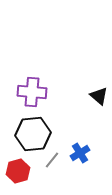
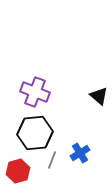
purple cross: moved 3 px right; rotated 16 degrees clockwise
black hexagon: moved 2 px right, 1 px up
gray line: rotated 18 degrees counterclockwise
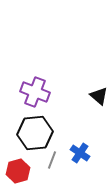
blue cross: rotated 24 degrees counterclockwise
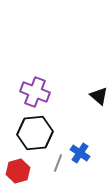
gray line: moved 6 px right, 3 px down
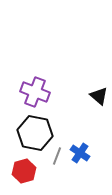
black hexagon: rotated 16 degrees clockwise
gray line: moved 1 px left, 7 px up
red hexagon: moved 6 px right
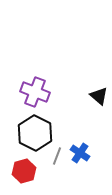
black hexagon: rotated 16 degrees clockwise
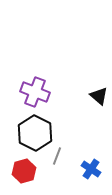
blue cross: moved 11 px right, 16 px down
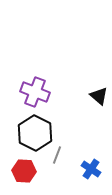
gray line: moved 1 px up
red hexagon: rotated 20 degrees clockwise
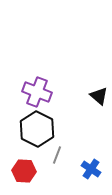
purple cross: moved 2 px right
black hexagon: moved 2 px right, 4 px up
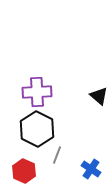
purple cross: rotated 24 degrees counterclockwise
red hexagon: rotated 20 degrees clockwise
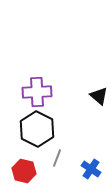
gray line: moved 3 px down
red hexagon: rotated 10 degrees counterclockwise
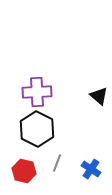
gray line: moved 5 px down
